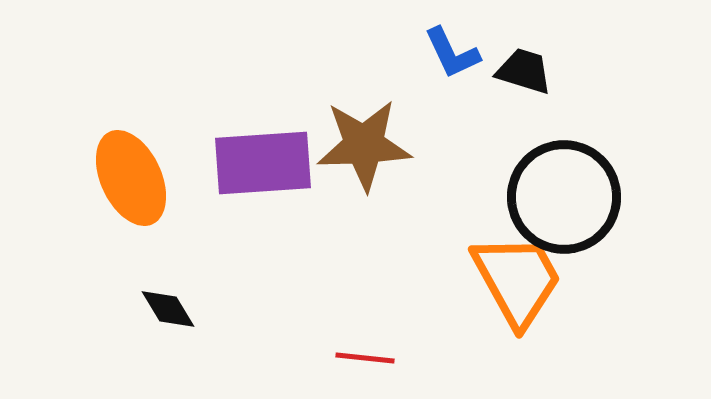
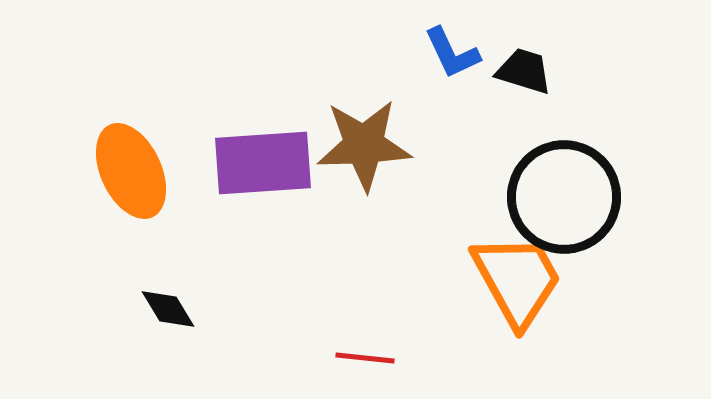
orange ellipse: moved 7 px up
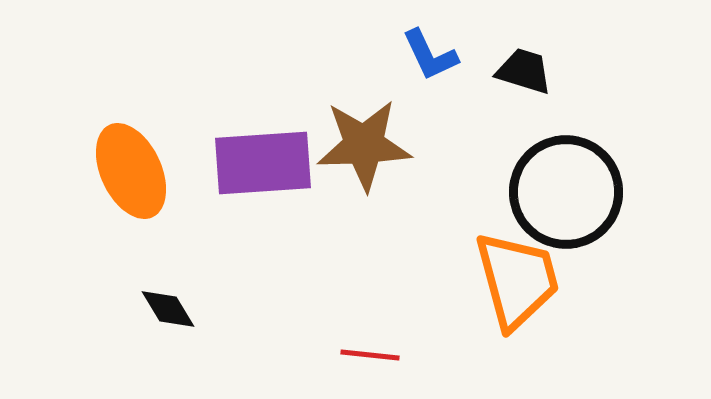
blue L-shape: moved 22 px left, 2 px down
black circle: moved 2 px right, 5 px up
orange trapezoid: rotated 14 degrees clockwise
red line: moved 5 px right, 3 px up
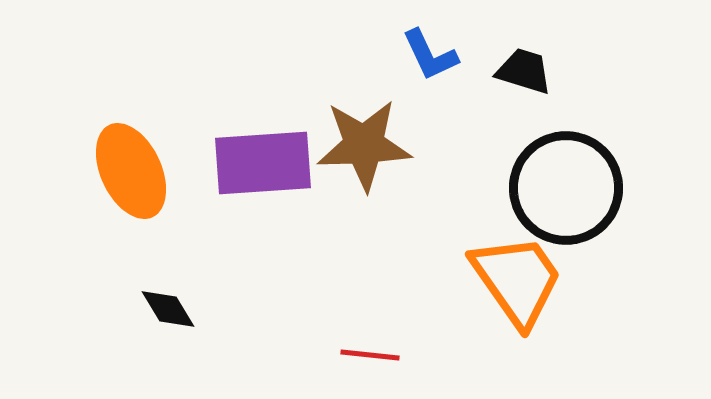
black circle: moved 4 px up
orange trapezoid: rotated 20 degrees counterclockwise
